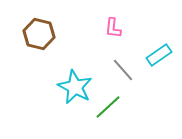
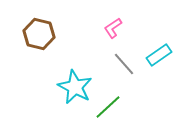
pink L-shape: rotated 50 degrees clockwise
gray line: moved 1 px right, 6 px up
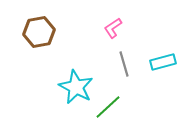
brown hexagon: moved 2 px up; rotated 24 degrees counterclockwise
cyan rectangle: moved 4 px right, 7 px down; rotated 20 degrees clockwise
gray line: rotated 25 degrees clockwise
cyan star: moved 1 px right
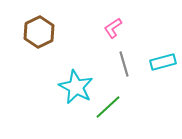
brown hexagon: rotated 16 degrees counterclockwise
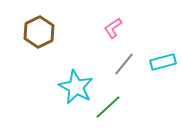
gray line: rotated 55 degrees clockwise
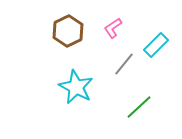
brown hexagon: moved 29 px right, 1 px up
cyan rectangle: moved 7 px left, 17 px up; rotated 30 degrees counterclockwise
green line: moved 31 px right
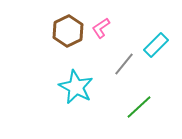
pink L-shape: moved 12 px left
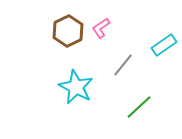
cyan rectangle: moved 8 px right; rotated 10 degrees clockwise
gray line: moved 1 px left, 1 px down
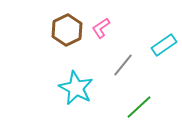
brown hexagon: moved 1 px left, 1 px up
cyan star: moved 1 px down
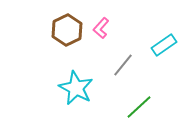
pink L-shape: rotated 15 degrees counterclockwise
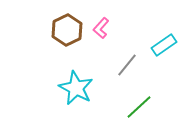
gray line: moved 4 px right
